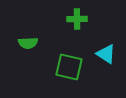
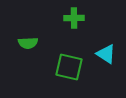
green cross: moved 3 px left, 1 px up
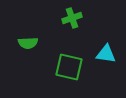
green cross: moved 2 px left; rotated 18 degrees counterclockwise
cyan triangle: rotated 25 degrees counterclockwise
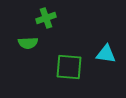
green cross: moved 26 px left
green square: rotated 8 degrees counterclockwise
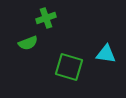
green semicircle: rotated 18 degrees counterclockwise
green square: rotated 12 degrees clockwise
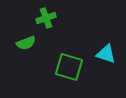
green semicircle: moved 2 px left
cyan triangle: rotated 10 degrees clockwise
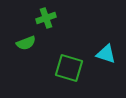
green square: moved 1 px down
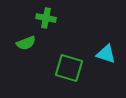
green cross: rotated 30 degrees clockwise
